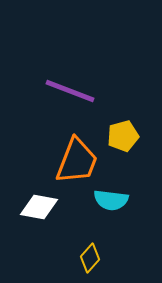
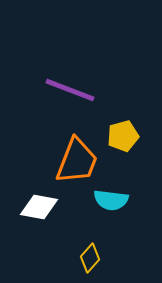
purple line: moved 1 px up
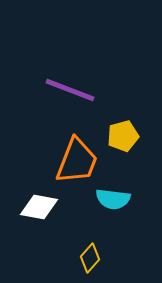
cyan semicircle: moved 2 px right, 1 px up
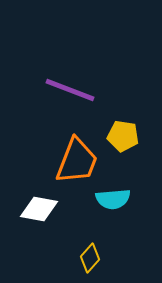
yellow pentagon: rotated 24 degrees clockwise
cyan semicircle: rotated 12 degrees counterclockwise
white diamond: moved 2 px down
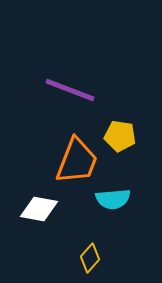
yellow pentagon: moved 3 px left
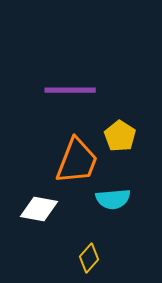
purple line: rotated 21 degrees counterclockwise
yellow pentagon: rotated 24 degrees clockwise
yellow diamond: moved 1 px left
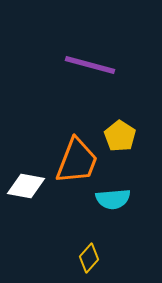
purple line: moved 20 px right, 25 px up; rotated 15 degrees clockwise
white diamond: moved 13 px left, 23 px up
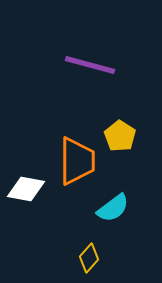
orange trapezoid: rotated 21 degrees counterclockwise
white diamond: moved 3 px down
cyan semicircle: moved 9 px down; rotated 32 degrees counterclockwise
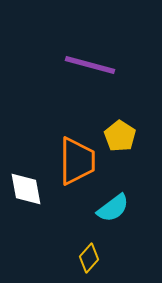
white diamond: rotated 69 degrees clockwise
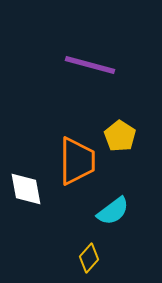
cyan semicircle: moved 3 px down
